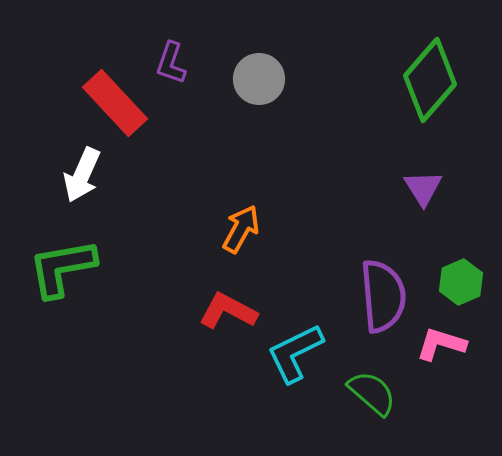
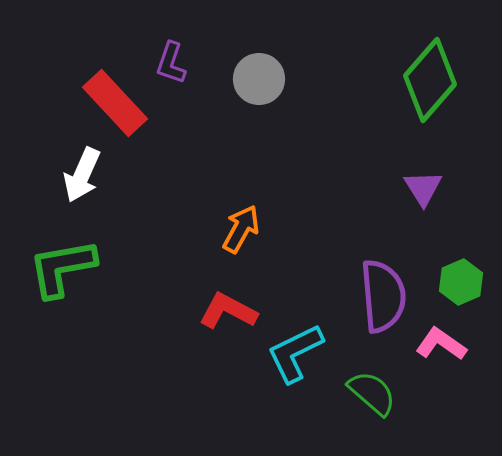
pink L-shape: rotated 18 degrees clockwise
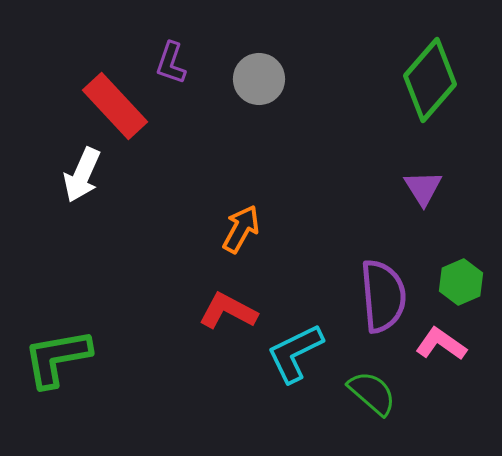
red rectangle: moved 3 px down
green L-shape: moved 5 px left, 90 px down
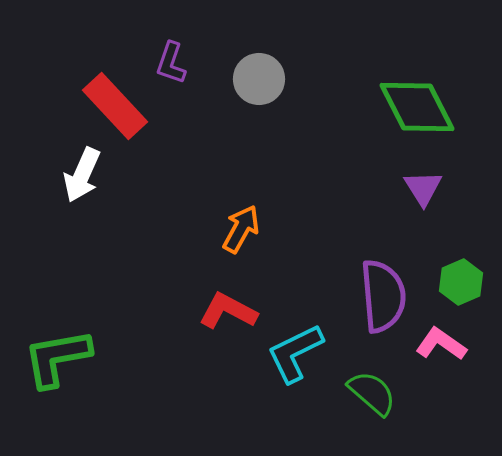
green diamond: moved 13 px left, 27 px down; rotated 68 degrees counterclockwise
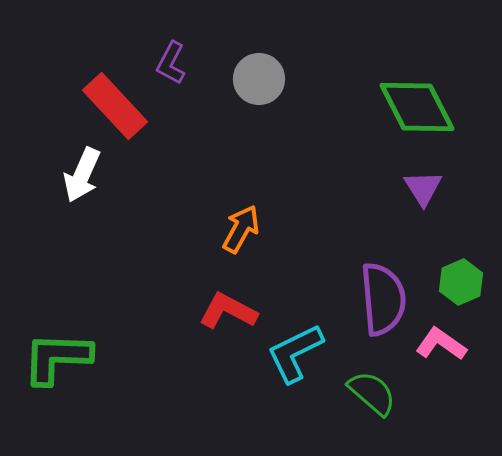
purple L-shape: rotated 9 degrees clockwise
purple semicircle: moved 3 px down
green L-shape: rotated 12 degrees clockwise
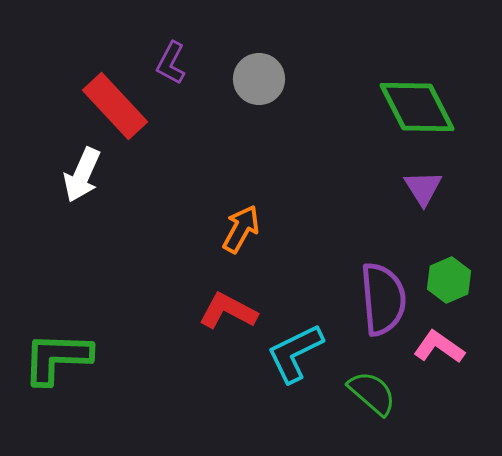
green hexagon: moved 12 px left, 2 px up
pink L-shape: moved 2 px left, 3 px down
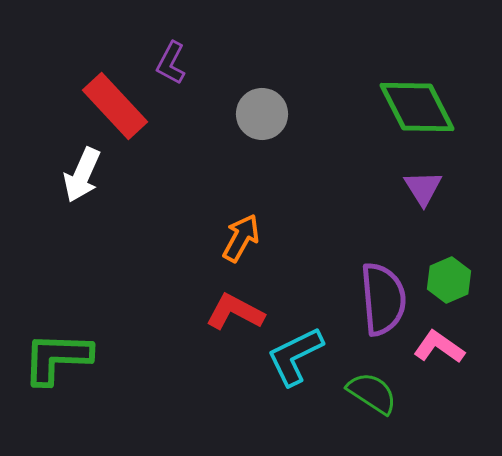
gray circle: moved 3 px right, 35 px down
orange arrow: moved 9 px down
red L-shape: moved 7 px right, 1 px down
cyan L-shape: moved 3 px down
green semicircle: rotated 8 degrees counterclockwise
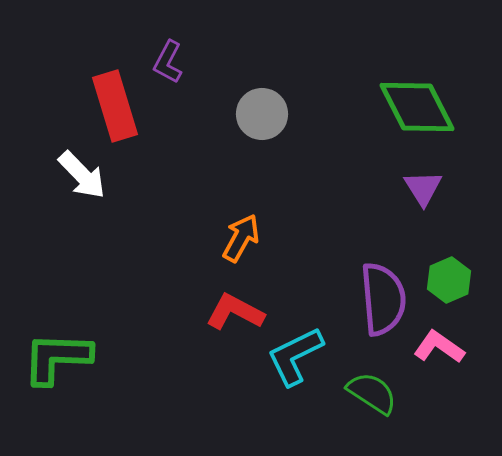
purple L-shape: moved 3 px left, 1 px up
red rectangle: rotated 26 degrees clockwise
white arrow: rotated 68 degrees counterclockwise
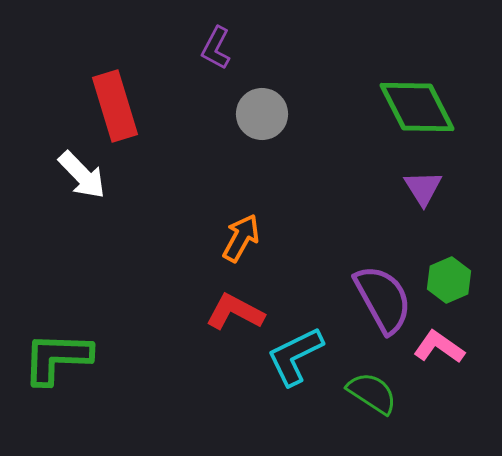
purple L-shape: moved 48 px right, 14 px up
purple semicircle: rotated 24 degrees counterclockwise
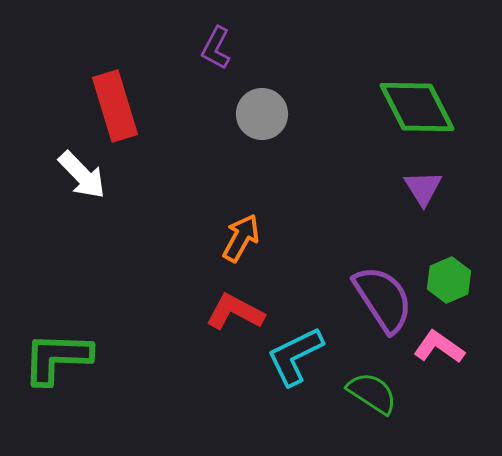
purple semicircle: rotated 4 degrees counterclockwise
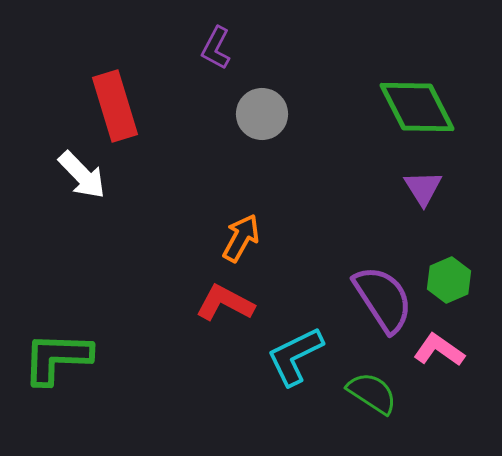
red L-shape: moved 10 px left, 9 px up
pink L-shape: moved 3 px down
